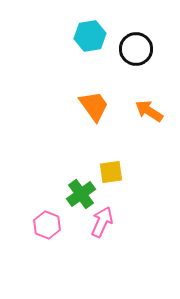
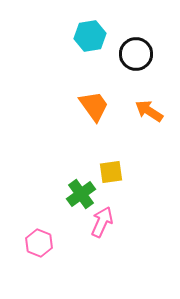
black circle: moved 5 px down
pink hexagon: moved 8 px left, 18 px down
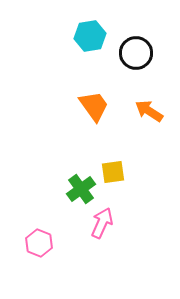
black circle: moved 1 px up
yellow square: moved 2 px right
green cross: moved 5 px up
pink arrow: moved 1 px down
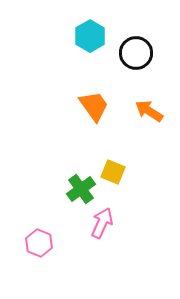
cyan hexagon: rotated 20 degrees counterclockwise
yellow square: rotated 30 degrees clockwise
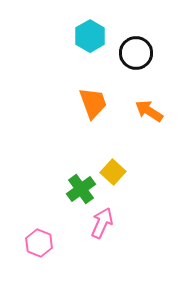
orange trapezoid: moved 1 px left, 3 px up; rotated 16 degrees clockwise
yellow square: rotated 20 degrees clockwise
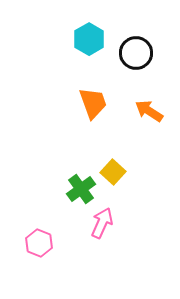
cyan hexagon: moved 1 px left, 3 px down
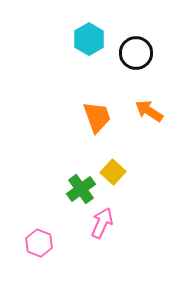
orange trapezoid: moved 4 px right, 14 px down
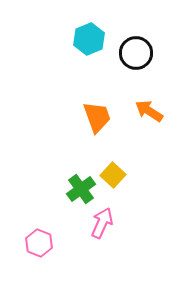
cyan hexagon: rotated 8 degrees clockwise
yellow square: moved 3 px down
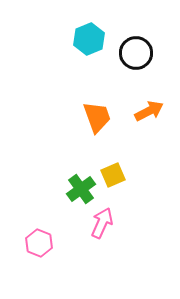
orange arrow: rotated 120 degrees clockwise
yellow square: rotated 25 degrees clockwise
